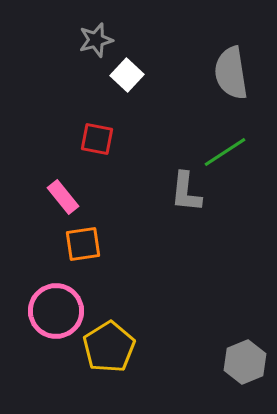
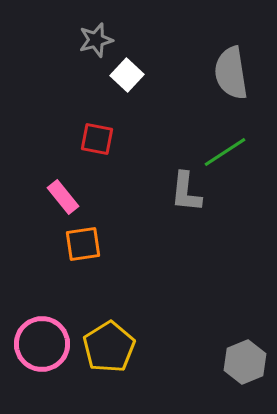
pink circle: moved 14 px left, 33 px down
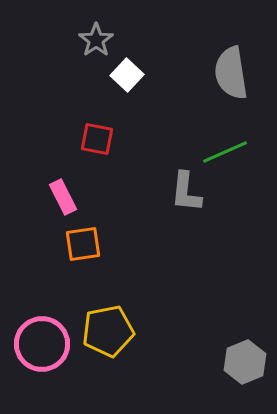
gray star: rotated 20 degrees counterclockwise
green line: rotated 9 degrees clockwise
pink rectangle: rotated 12 degrees clockwise
yellow pentagon: moved 1 px left, 16 px up; rotated 21 degrees clockwise
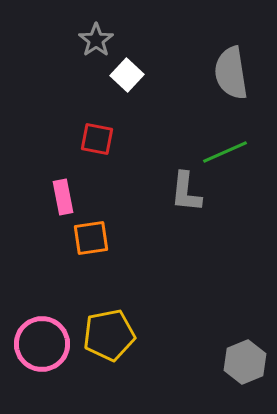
pink rectangle: rotated 16 degrees clockwise
orange square: moved 8 px right, 6 px up
yellow pentagon: moved 1 px right, 4 px down
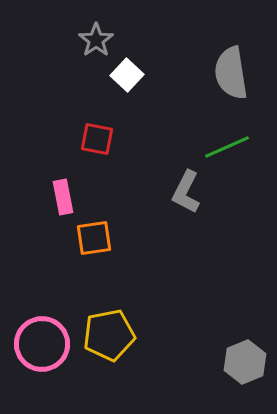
green line: moved 2 px right, 5 px up
gray L-shape: rotated 21 degrees clockwise
orange square: moved 3 px right
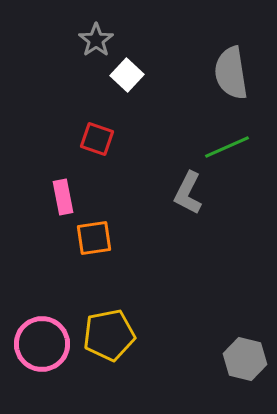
red square: rotated 8 degrees clockwise
gray L-shape: moved 2 px right, 1 px down
gray hexagon: moved 3 px up; rotated 24 degrees counterclockwise
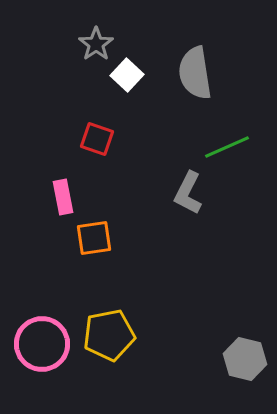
gray star: moved 4 px down
gray semicircle: moved 36 px left
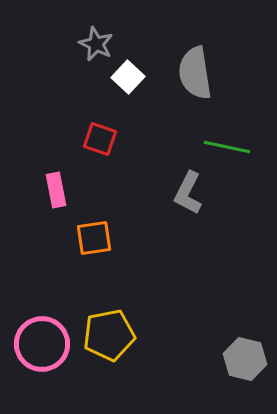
gray star: rotated 12 degrees counterclockwise
white square: moved 1 px right, 2 px down
red square: moved 3 px right
green line: rotated 36 degrees clockwise
pink rectangle: moved 7 px left, 7 px up
